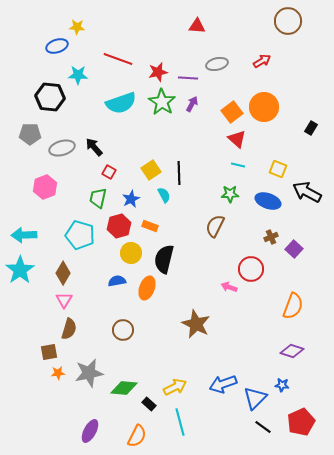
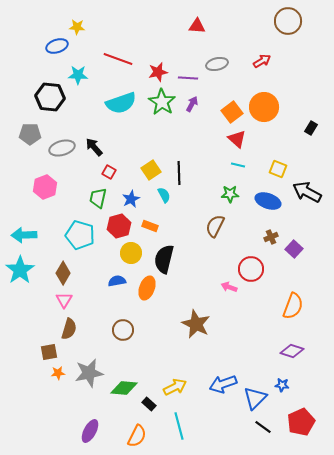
cyan line at (180, 422): moved 1 px left, 4 px down
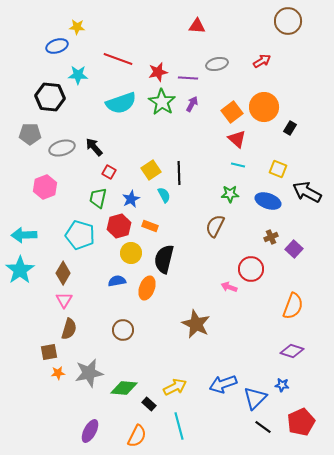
black rectangle at (311, 128): moved 21 px left
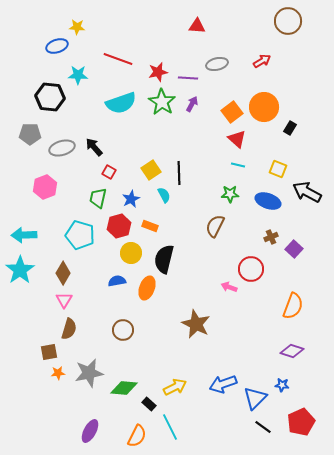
cyan line at (179, 426): moved 9 px left, 1 px down; rotated 12 degrees counterclockwise
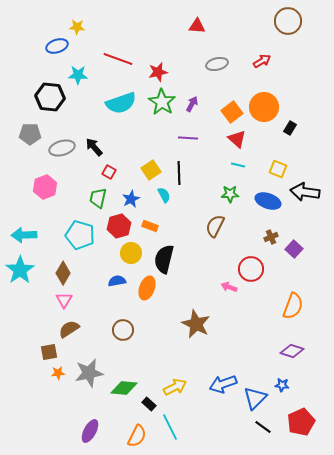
purple line at (188, 78): moved 60 px down
black arrow at (307, 192): moved 2 px left; rotated 20 degrees counterclockwise
brown semicircle at (69, 329): rotated 140 degrees counterclockwise
